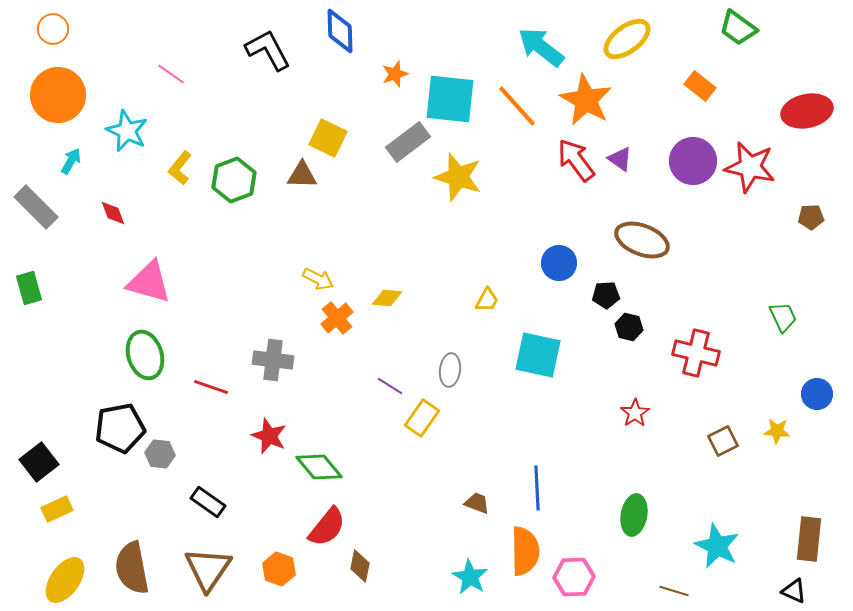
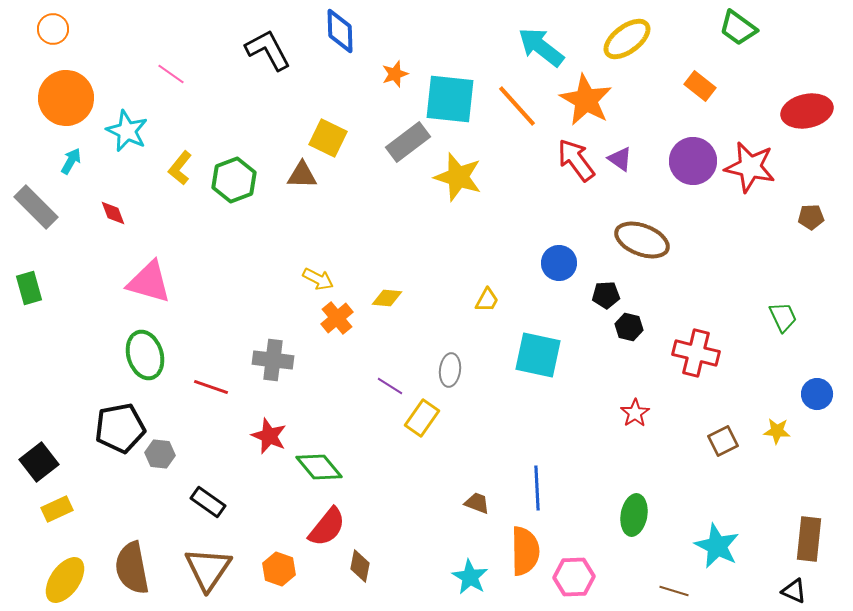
orange circle at (58, 95): moved 8 px right, 3 px down
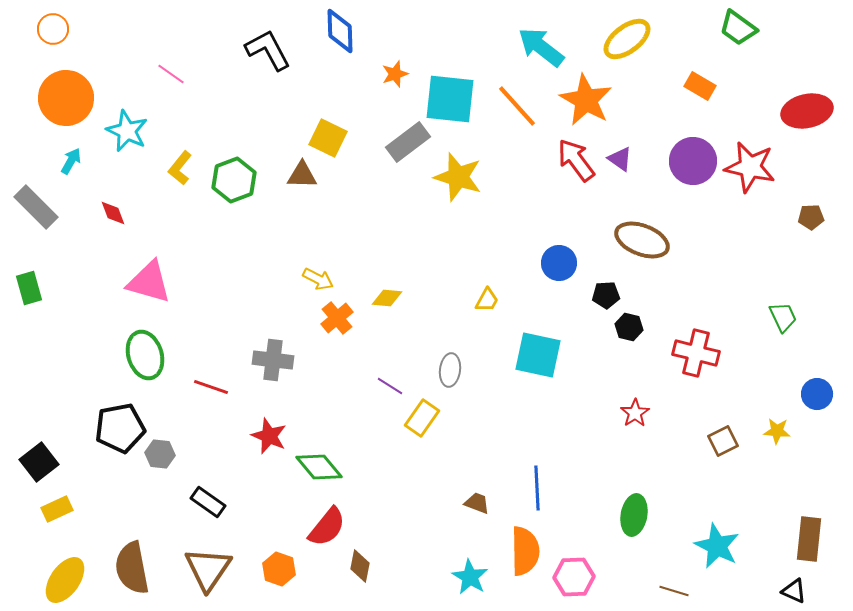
orange rectangle at (700, 86): rotated 8 degrees counterclockwise
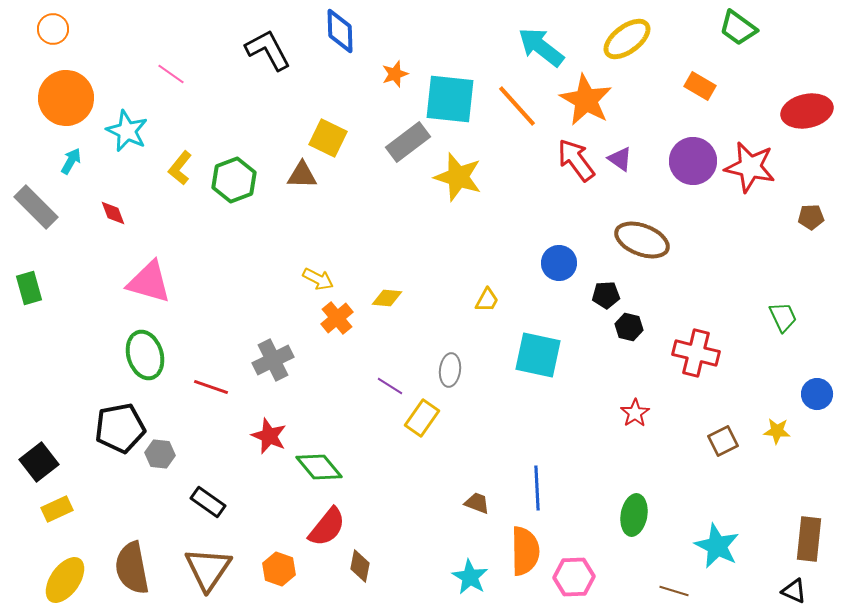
gray cross at (273, 360): rotated 33 degrees counterclockwise
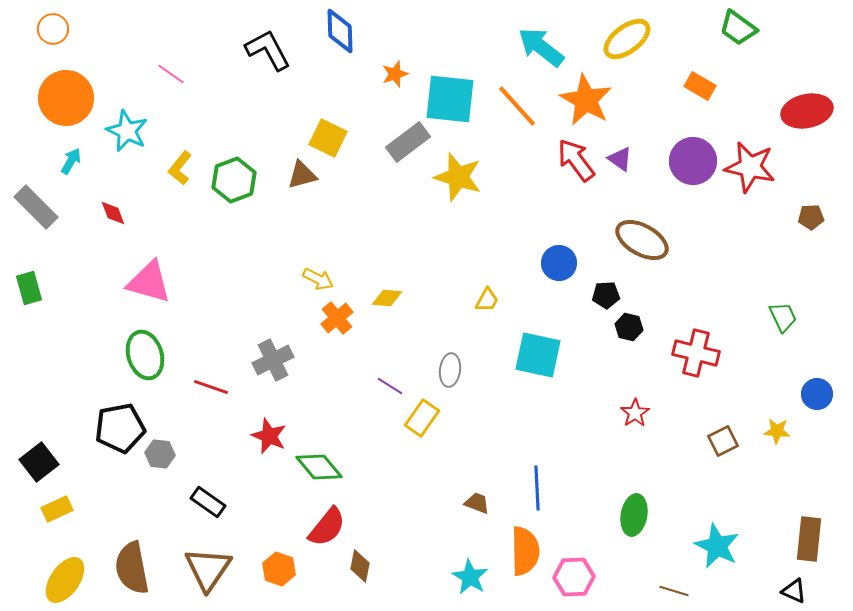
brown triangle at (302, 175): rotated 16 degrees counterclockwise
brown ellipse at (642, 240): rotated 8 degrees clockwise
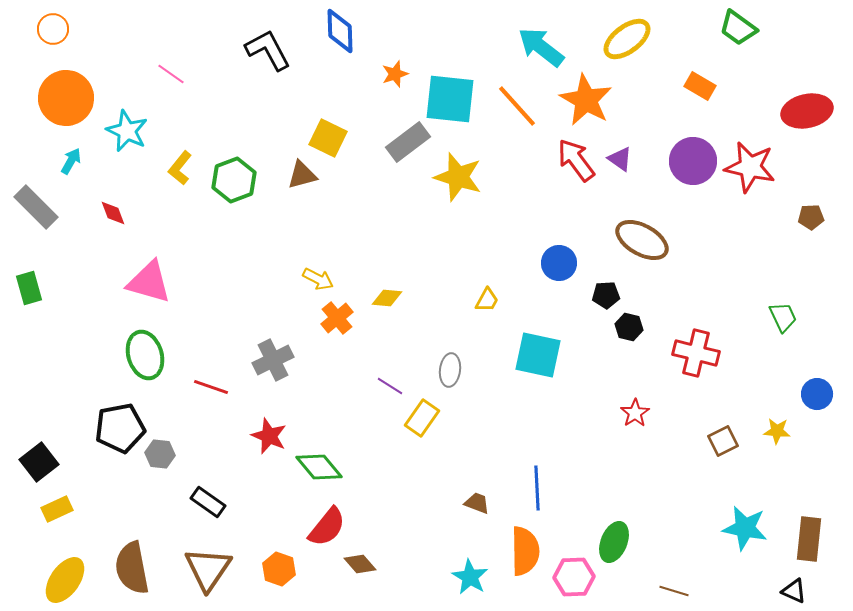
green ellipse at (634, 515): moved 20 px left, 27 px down; rotated 12 degrees clockwise
cyan star at (717, 546): moved 28 px right, 18 px up; rotated 15 degrees counterclockwise
brown diamond at (360, 566): moved 2 px up; rotated 52 degrees counterclockwise
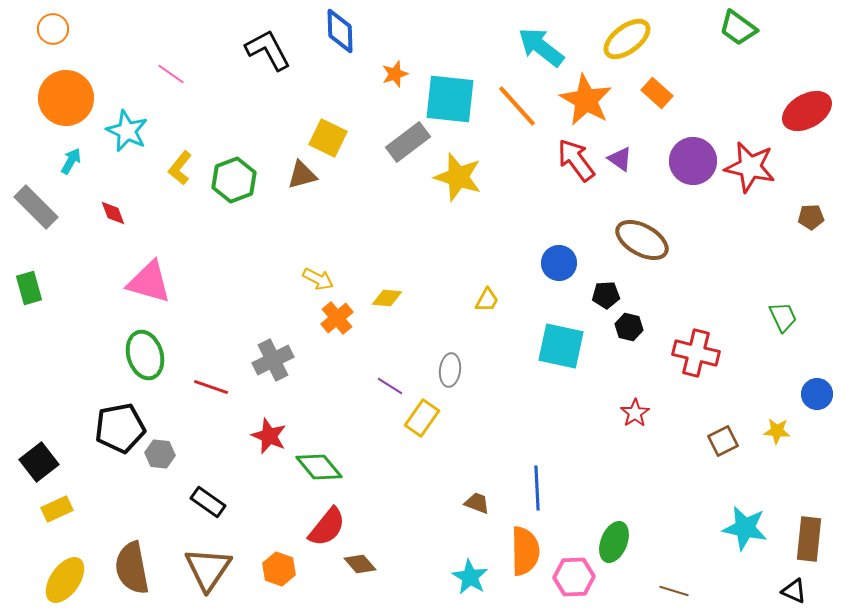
orange rectangle at (700, 86): moved 43 px left, 7 px down; rotated 12 degrees clockwise
red ellipse at (807, 111): rotated 18 degrees counterclockwise
cyan square at (538, 355): moved 23 px right, 9 px up
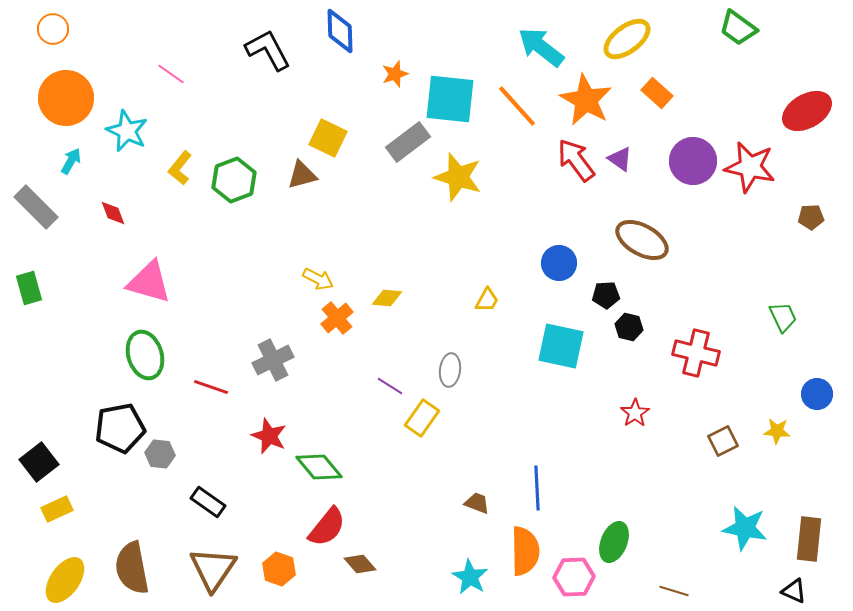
brown triangle at (208, 569): moved 5 px right
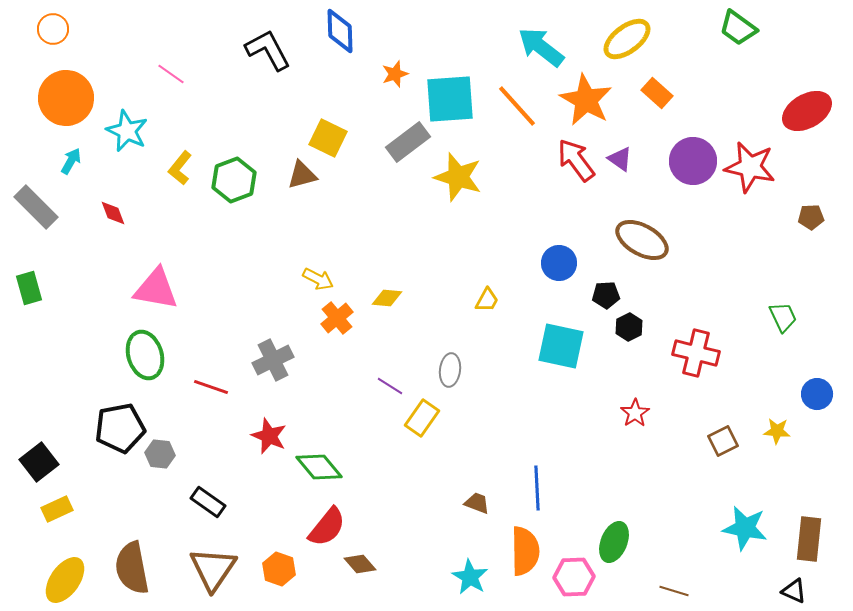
cyan square at (450, 99): rotated 10 degrees counterclockwise
pink triangle at (149, 282): moved 7 px right, 7 px down; rotated 6 degrees counterclockwise
black hexagon at (629, 327): rotated 20 degrees clockwise
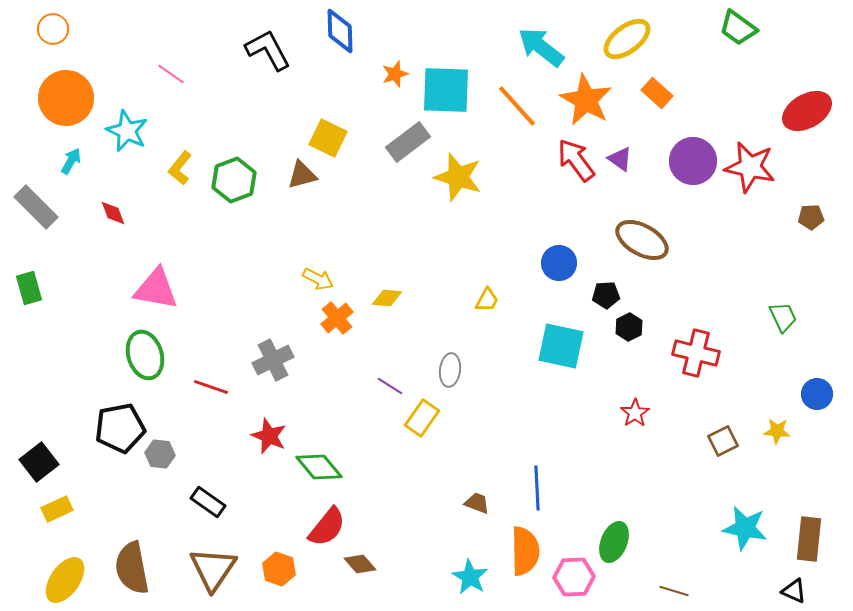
cyan square at (450, 99): moved 4 px left, 9 px up; rotated 6 degrees clockwise
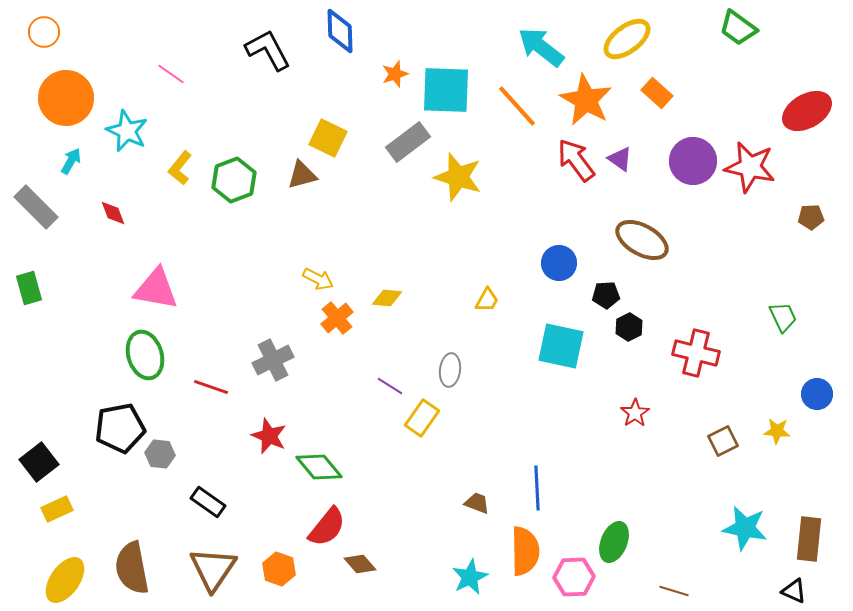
orange circle at (53, 29): moved 9 px left, 3 px down
cyan star at (470, 577): rotated 15 degrees clockwise
